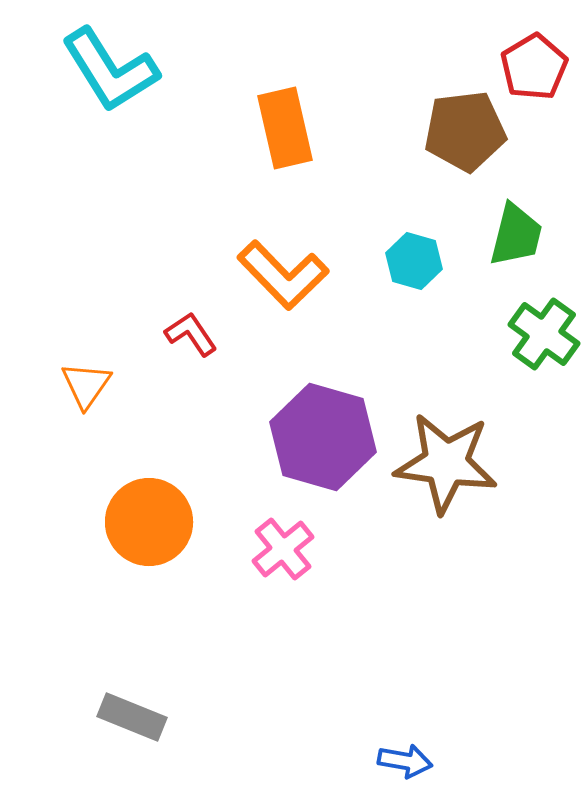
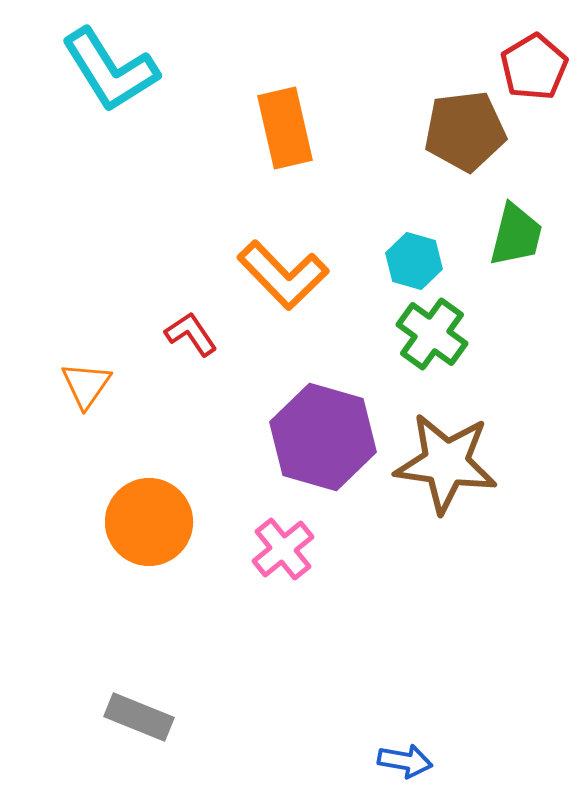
green cross: moved 112 px left
gray rectangle: moved 7 px right
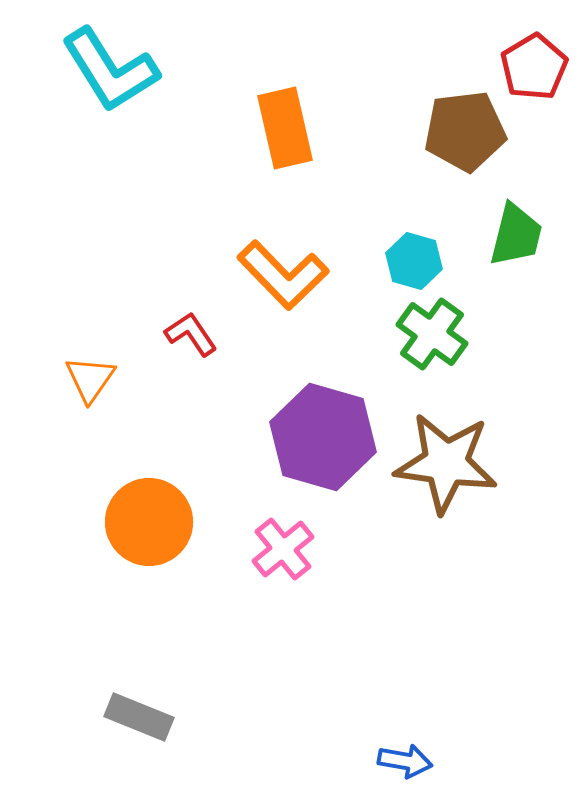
orange triangle: moved 4 px right, 6 px up
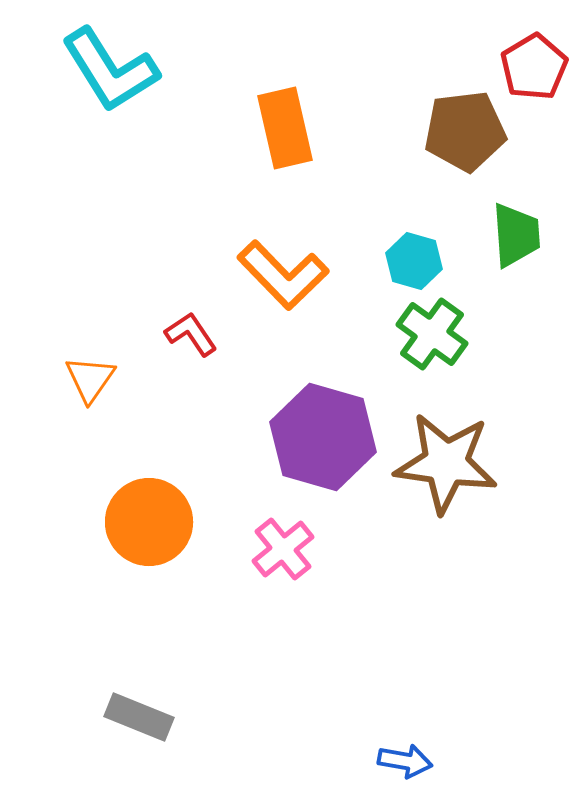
green trapezoid: rotated 18 degrees counterclockwise
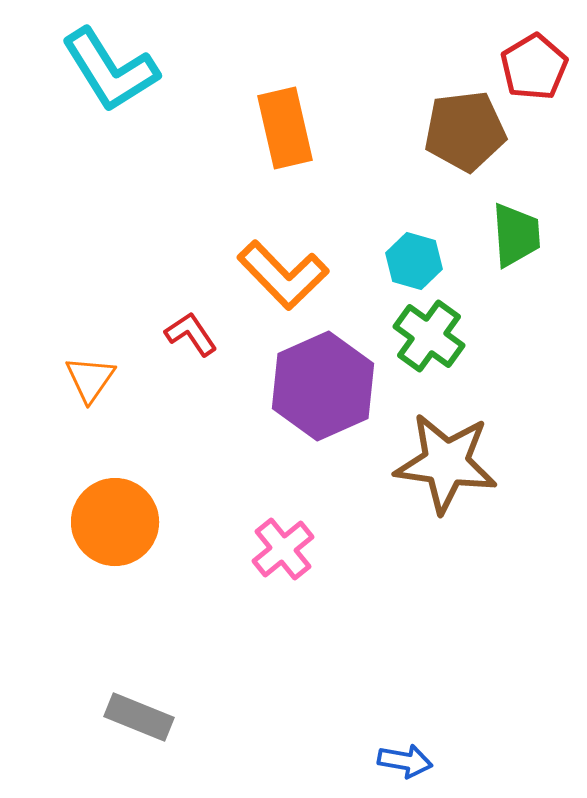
green cross: moved 3 px left, 2 px down
purple hexagon: moved 51 px up; rotated 20 degrees clockwise
orange circle: moved 34 px left
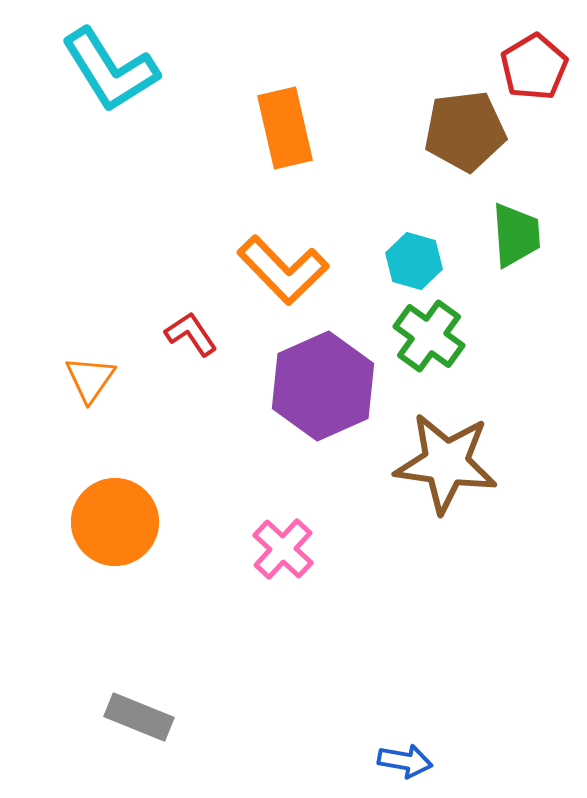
orange L-shape: moved 5 px up
pink cross: rotated 8 degrees counterclockwise
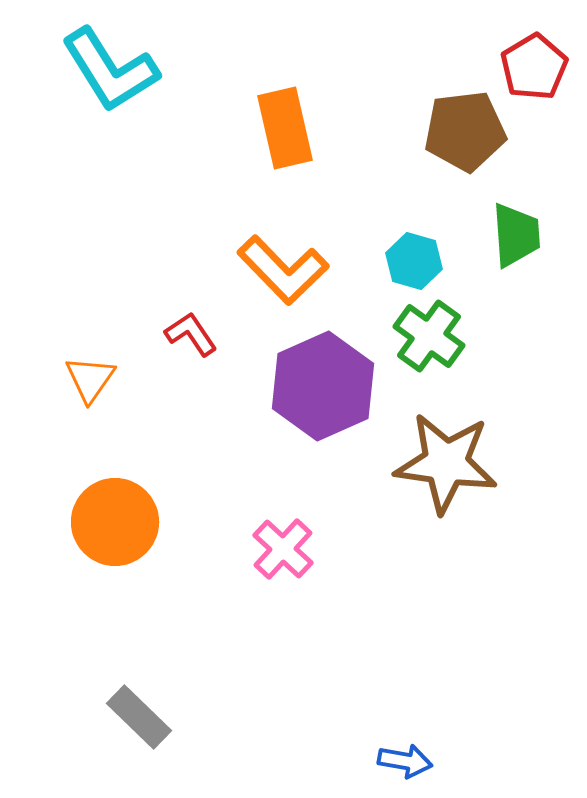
gray rectangle: rotated 22 degrees clockwise
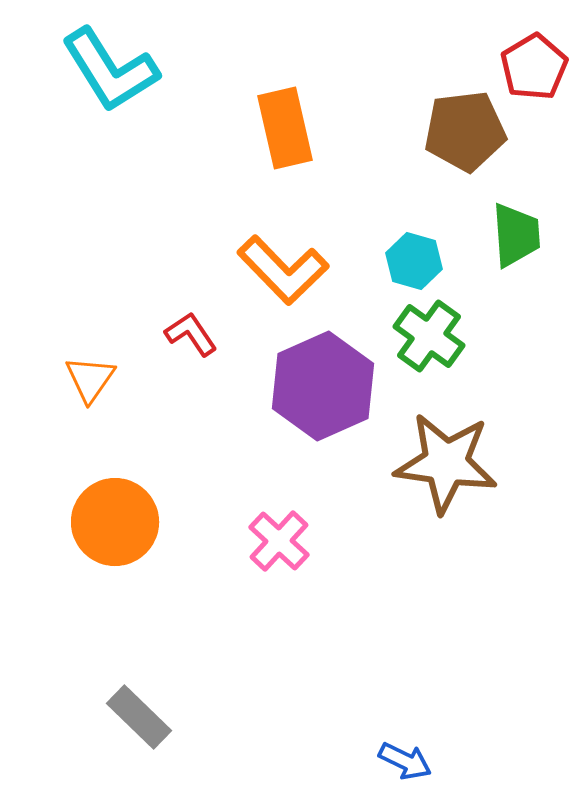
pink cross: moved 4 px left, 8 px up
blue arrow: rotated 16 degrees clockwise
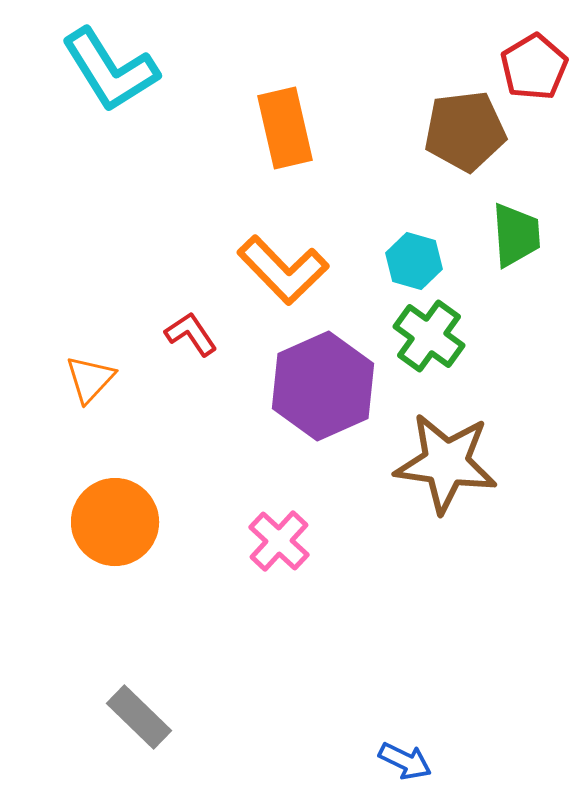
orange triangle: rotated 8 degrees clockwise
